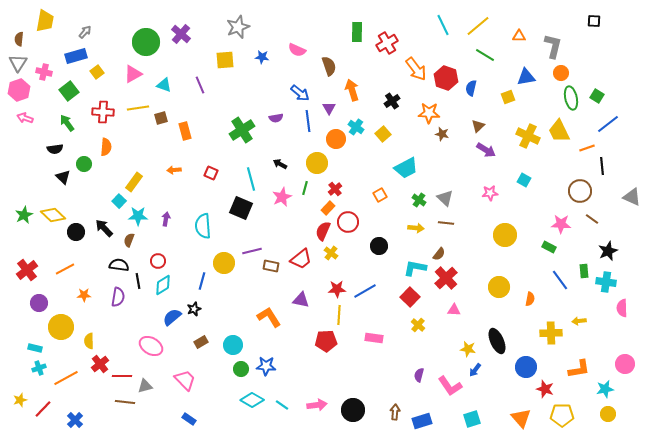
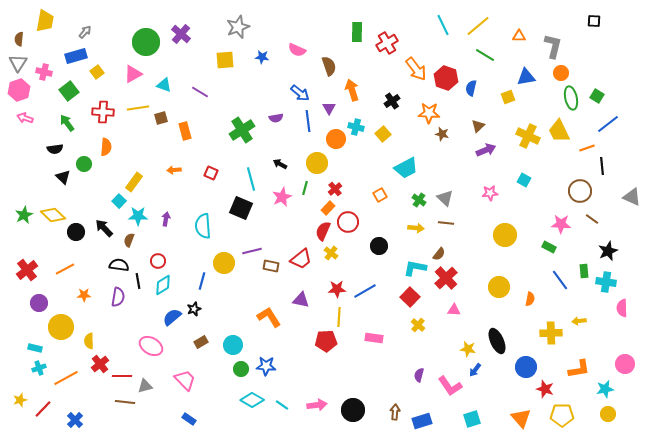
purple line at (200, 85): moved 7 px down; rotated 36 degrees counterclockwise
cyan cross at (356, 127): rotated 21 degrees counterclockwise
purple arrow at (486, 150): rotated 54 degrees counterclockwise
yellow line at (339, 315): moved 2 px down
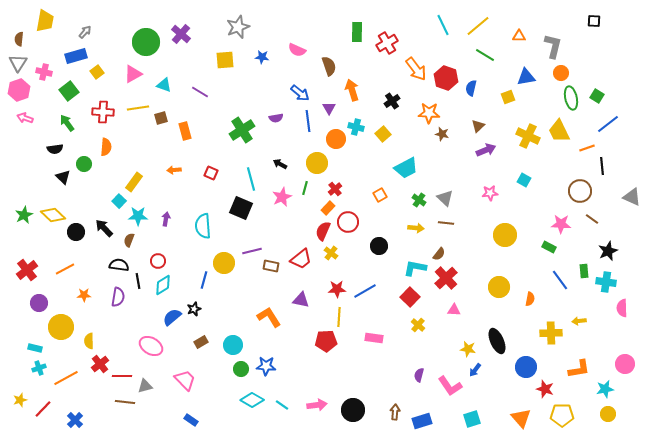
blue line at (202, 281): moved 2 px right, 1 px up
blue rectangle at (189, 419): moved 2 px right, 1 px down
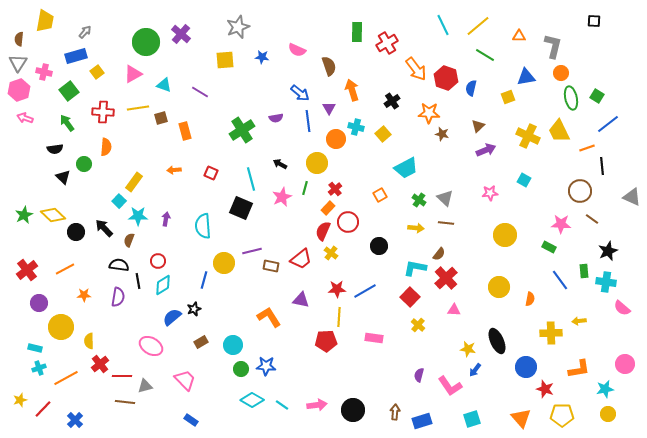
pink semicircle at (622, 308): rotated 48 degrees counterclockwise
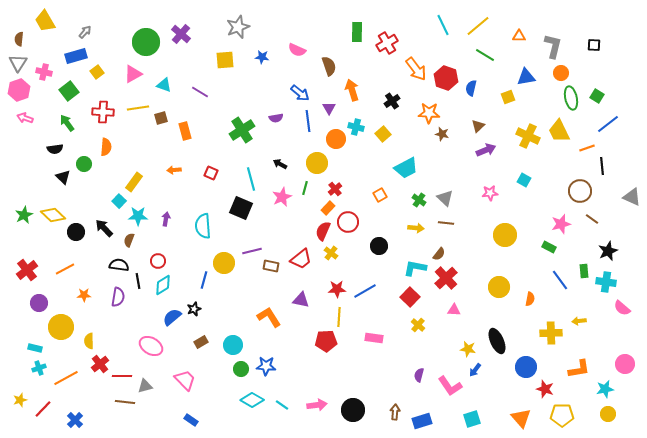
yellow trapezoid at (45, 21): rotated 140 degrees clockwise
black square at (594, 21): moved 24 px down
pink star at (561, 224): rotated 18 degrees counterclockwise
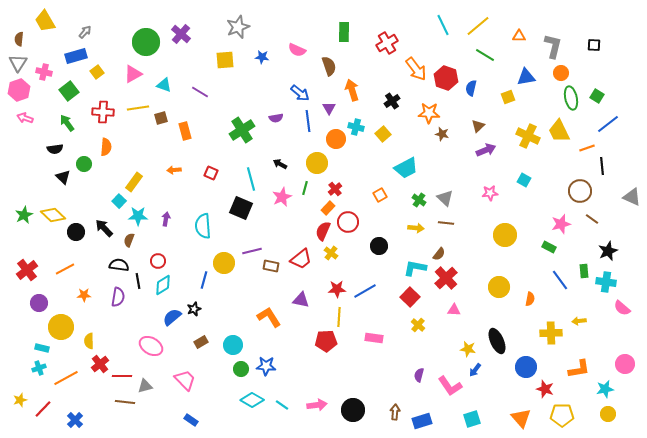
green rectangle at (357, 32): moved 13 px left
cyan rectangle at (35, 348): moved 7 px right
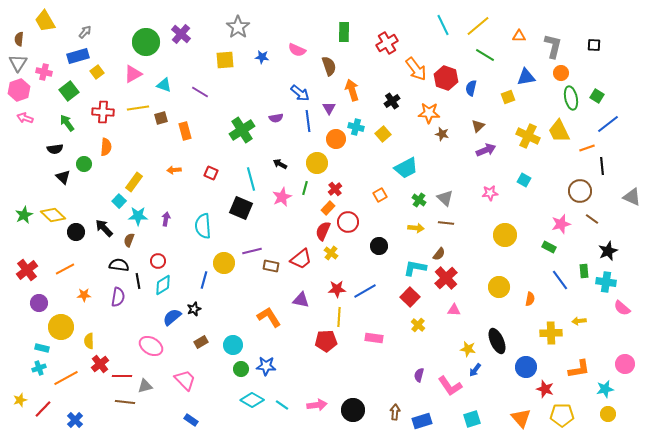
gray star at (238, 27): rotated 15 degrees counterclockwise
blue rectangle at (76, 56): moved 2 px right
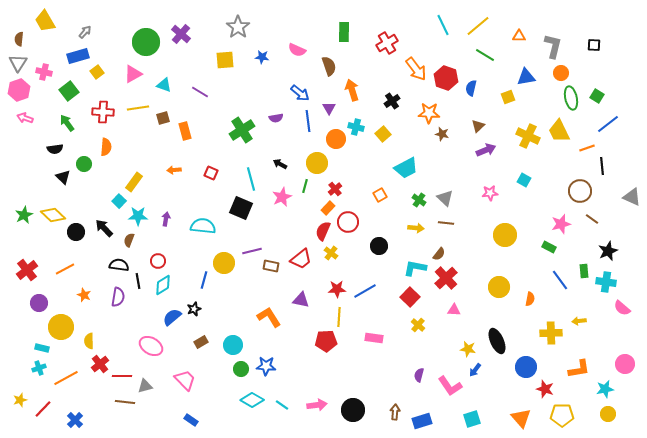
brown square at (161, 118): moved 2 px right
green line at (305, 188): moved 2 px up
cyan semicircle at (203, 226): rotated 100 degrees clockwise
orange star at (84, 295): rotated 24 degrees clockwise
